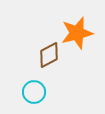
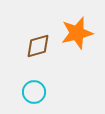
brown diamond: moved 11 px left, 9 px up; rotated 12 degrees clockwise
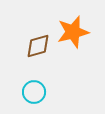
orange star: moved 4 px left, 1 px up
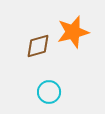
cyan circle: moved 15 px right
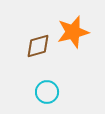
cyan circle: moved 2 px left
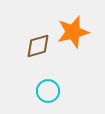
cyan circle: moved 1 px right, 1 px up
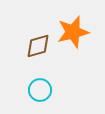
cyan circle: moved 8 px left, 1 px up
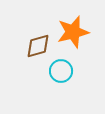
cyan circle: moved 21 px right, 19 px up
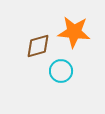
orange star: moved 1 px right; rotated 20 degrees clockwise
